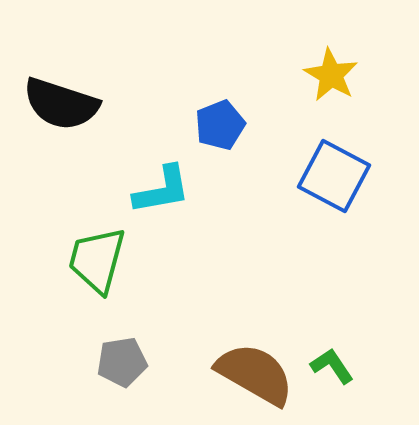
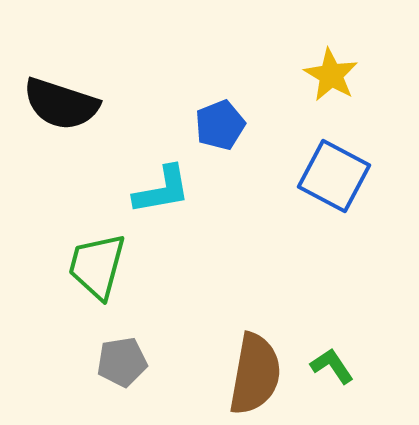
green trapezoid: moved 6 px down
brown semicircle: rotated 70 degrees clockwise
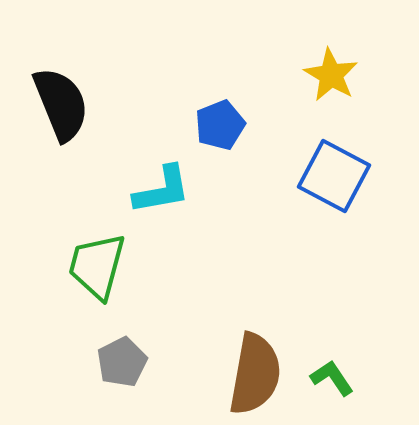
black semicircle: rotated 130 degrees counterclockwise
gray pentagon: rotated 18 degrees counterclockwise
green L-shape: moved 12 px down
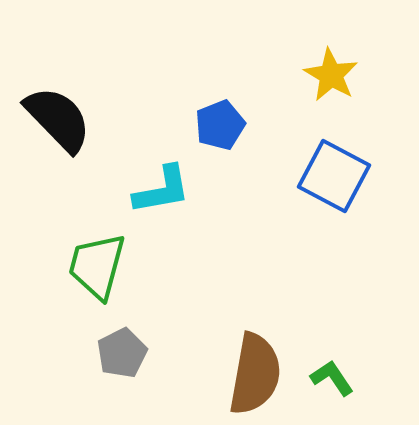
black semicircle: moved 3 px left, 15 px down; rotated 22 degrees counterclockwise
gray pentagon: moved 9 px up
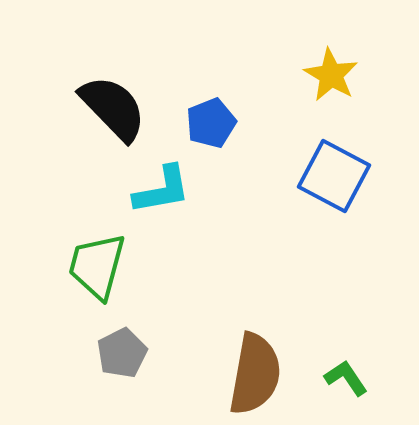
black semicircle: moved 55 px right, 11 px up
blue pentagon: moved 9 px left, 2 px up
green L-shape: moved 14 px right
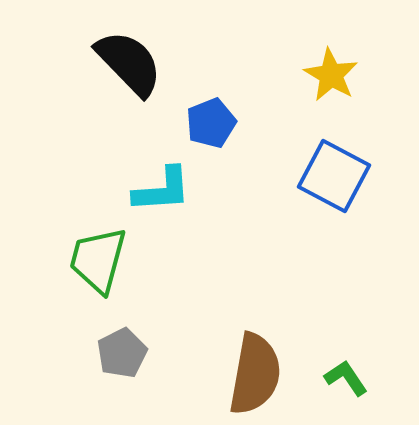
black semicircle: moved 16 px right, 45 px up
cyan L-shape: rotated 6 degrees clockwise
green trapezoid: moved 1 px right, 6 px up
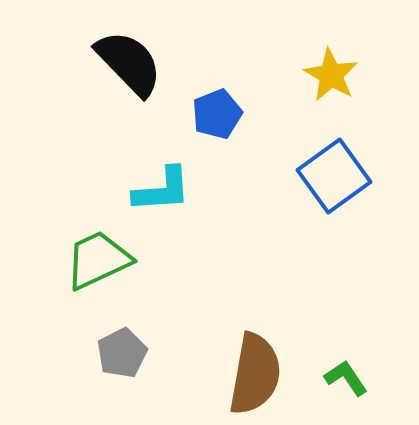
blue pentagon: moved 6 px right, 9 px up
blue square: rotated 26 degrees clockwise
green trapezoid: rotated 50 degrees clockwise
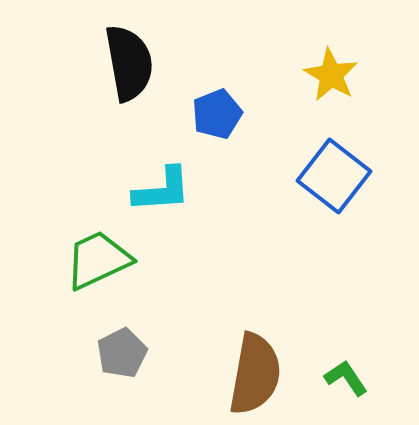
black semicircle: rotated 34 degrees clockwise
blue square: rotated 16 degrees counterclockwise
